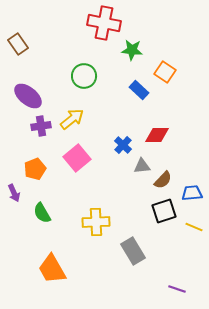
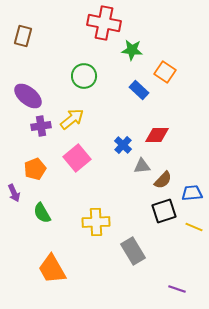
brown rectangle: moved 5 px right, 8 px up; rotated 50 degrees clockwise
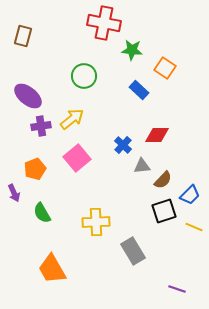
orange square: moved 4 px up
blue trapezoid: moved 2 px left, 2 px down; rotated 140 degrees clockwise
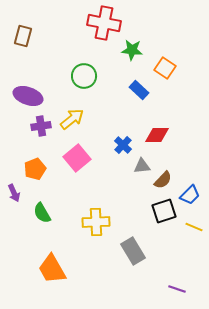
purple ellipse: rotated 20 degrees counterclockwise
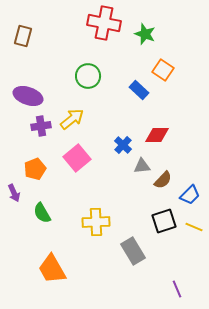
green star: moved 13 px right, 16 px up; rotated 15 degrees clockwise
orange square: moved 2 px left, 2 px down
green circle: moved 4 px right
black square: moved 10 px down
purple line: rotated 48 degrees clockwise
